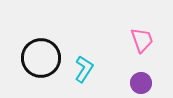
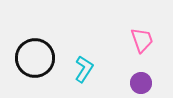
black circle: moved 6 px left
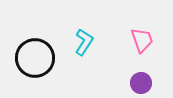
cyan L-shape: moved 27 px up
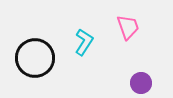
pink trapezoid: moved 14 px left, 13 px up
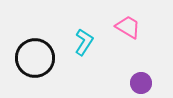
pink trapezoid: rotated 40 degrees counterclockwise
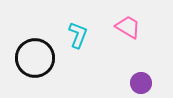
cyan L-shape: moved 6 px left, 7 px up; rotated 12 degrees counterclockwise
